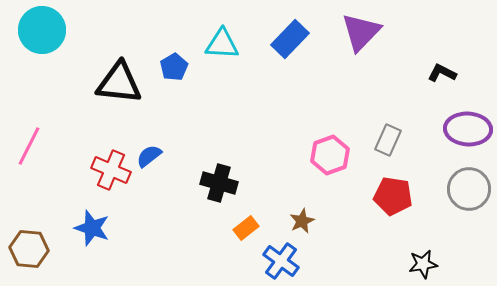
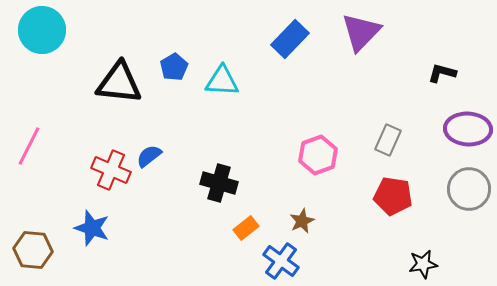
cyan triangle: moved 37 px down
black L-shape: rotated 12 degrees counterclockwise
pink hexagon: moved 12 px left
brown hexagon: moved 4 px right, 1 px down
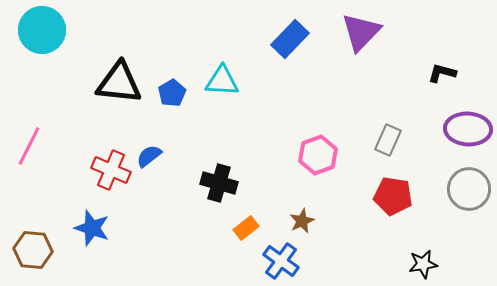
blue pentagon: moved 2 px left, 26 px down
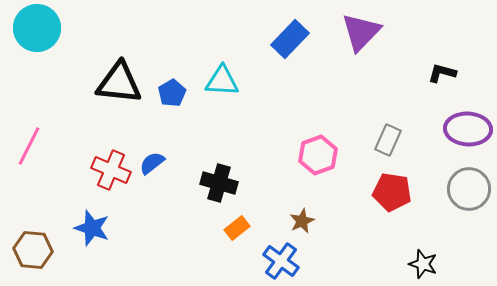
cyan circle: moved 5 px left, 2 px up
blue semicircle: moved 3 px right, 7 px down
red pentagon: moved 1 px left, 4 px up
orange rectangle: moved 9 px left
black star: rotated 28 degrees clockwise
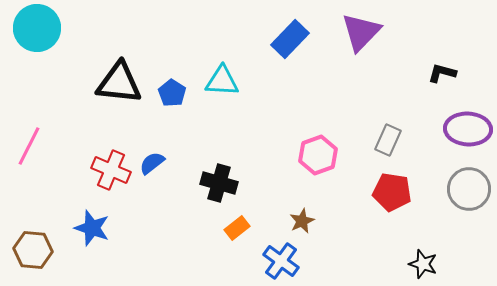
blue pentagon: rotated 8 degrees counterclockwise
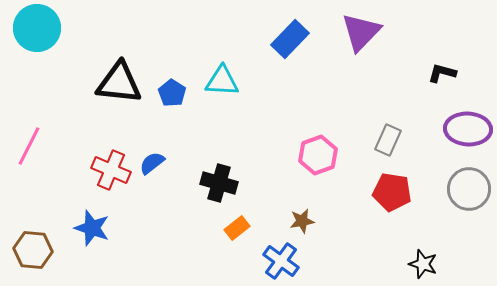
brown star: rotated 15 degrees clockwise
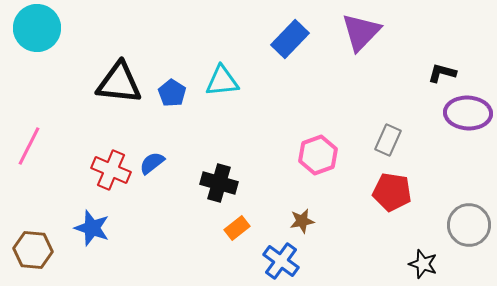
cyan triangle: rotated 9 degrees counterclockwise
purple ellipse: moved 16 px up
gray circle: moved 36 px down
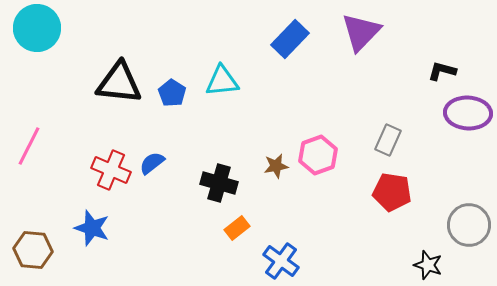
black L-shape: moved 2 px up
brown star: moved 26 px left, 55 px up
black star: moved 5 px right, 1 px down
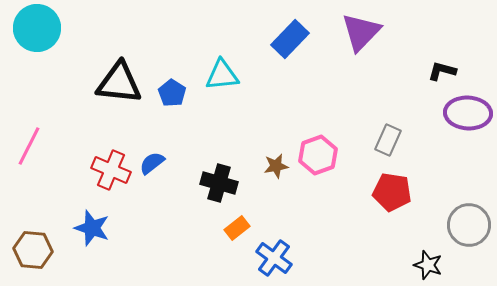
cyan triangle: moved 6 px up
blue cross: moved 7 px left, 3 px up
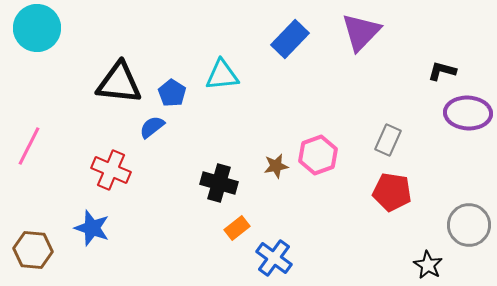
blue semicircle: moved 36 px up
black star: rotated 12 degrees clockwise
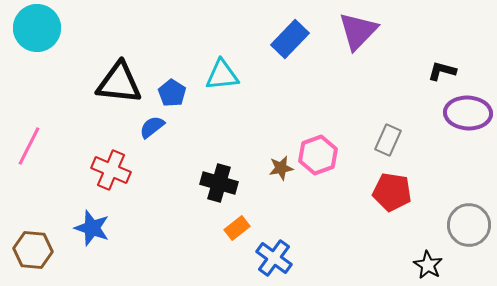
purple triangle: moved 3 px left, 1 px up
brown star: moved 5 px right, 2 px down
